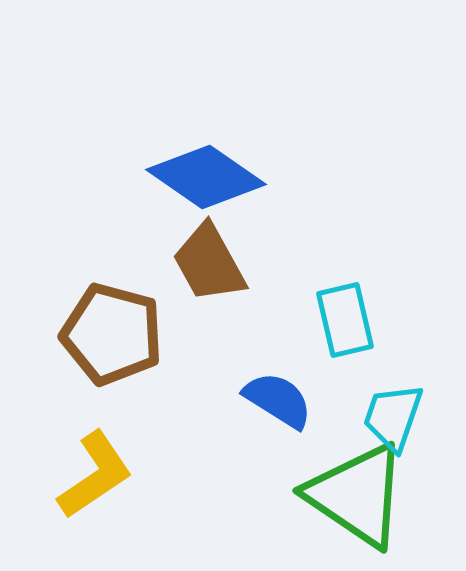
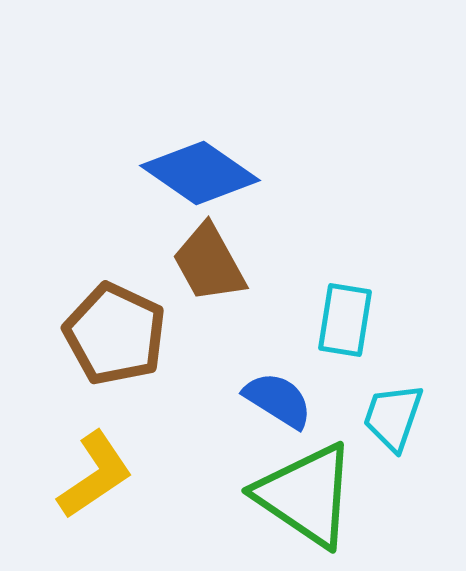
blue diamond: moved 6 px left, 4 px up
cyan rectangle: rotated 22 degrees clockwise
brown pentagon: moved 3 px right; rotated 10 degrees clockwise
green triangle: moved 51 px left
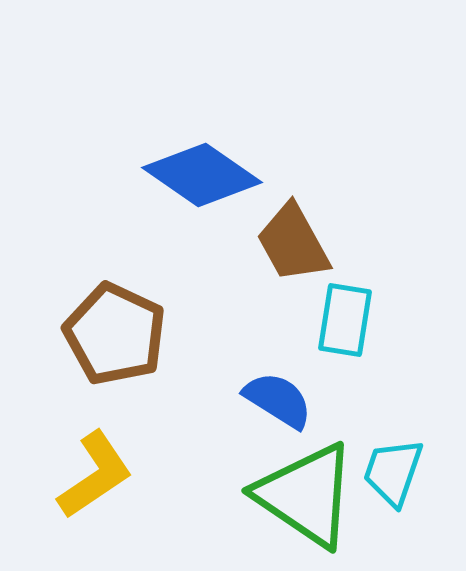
blue diamond: moved 2 px right, 2 px down
brown trapezoid: moved 84 px right, 20 px up
cyan trapezoid: moved 55 px down
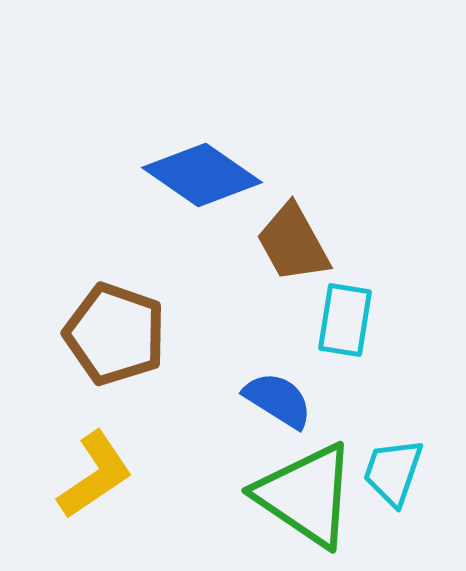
brown pentagon: rotated 6 degrees counterclockwise
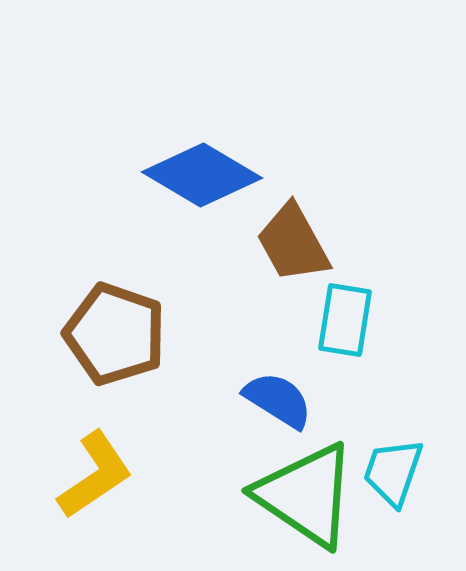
blue diamond: rotated 4 degrees counterclockwise
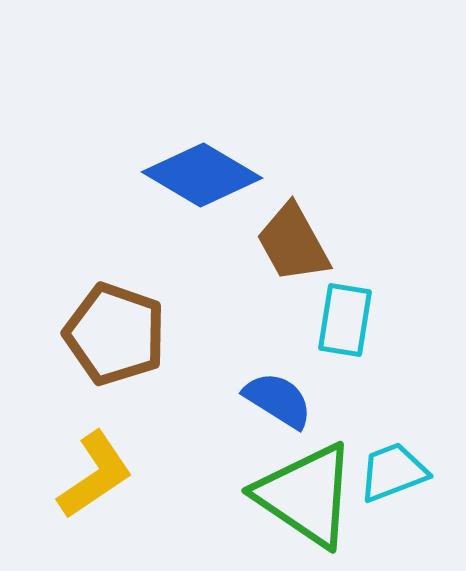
cyan trapezoid: rotated 50 degrees clockwise
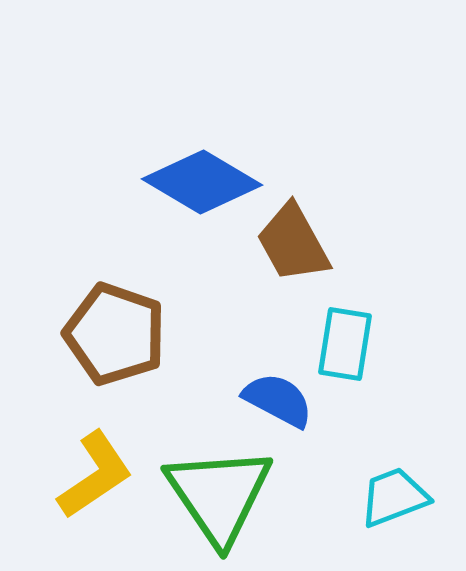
blue diamond: moved 7 px down
cyan rectangle: moved 24 px down
blue semicircle: rotated 4 degrees counterclockwise
cyan trapezoid: moved 1 px right, 25 px down
green triangle: moved 87 px left; rotated 22 degrees clockwise
